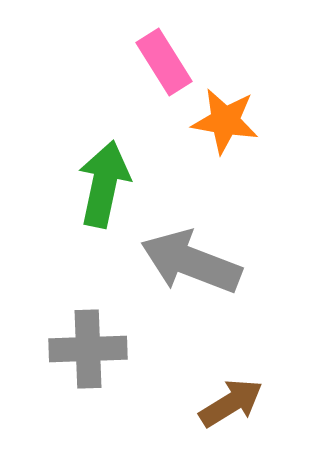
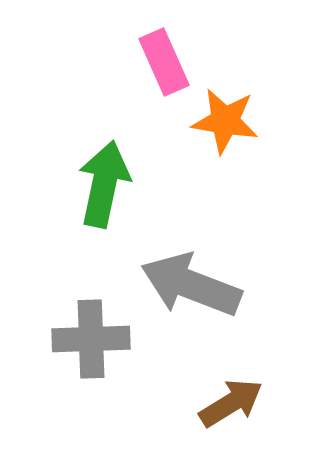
pink rectangle: rotated 8 degrees clockwise
gray arrow: moved 23 px down
gray cross: moved 3 px right, 10 px up
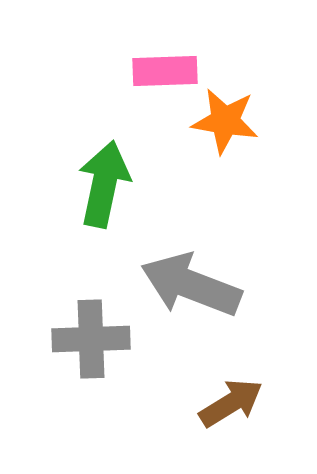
pink rectangle: moved 1 px right, 9 px down; rotated 68 degrees counterclockwise
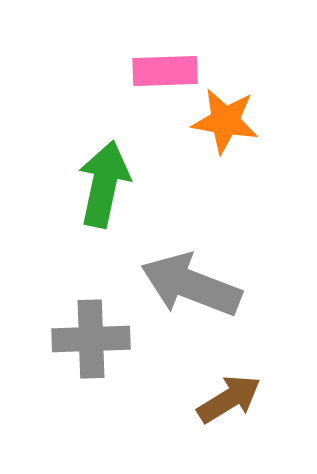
brown arrow: moved 2 px left, 4 px up
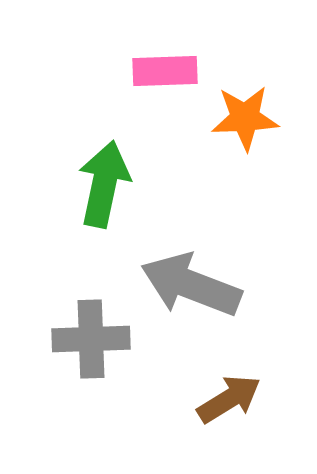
orange star: moved 20 px right, 3 px up; rotated 12 degrees counterclockwise
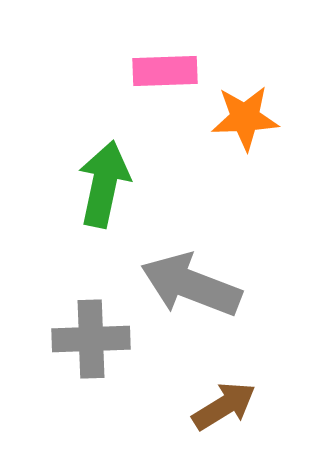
brown arrow: moved 5 px left, 7 px down
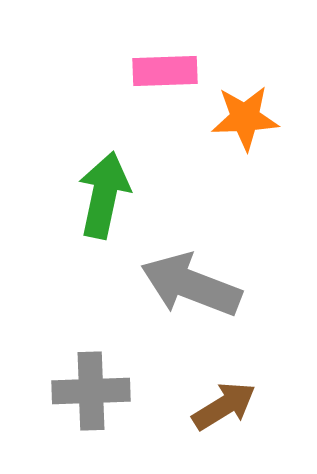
green arrow: moved 11 px down
gray cross: moved 52 px down
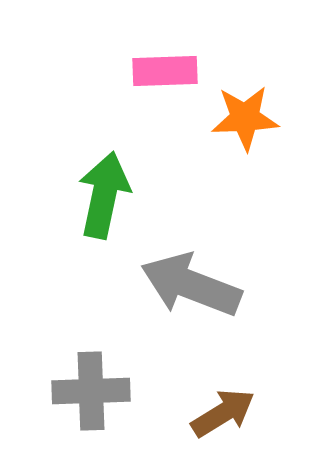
brown arrow: moved 1 px left, 7 px down
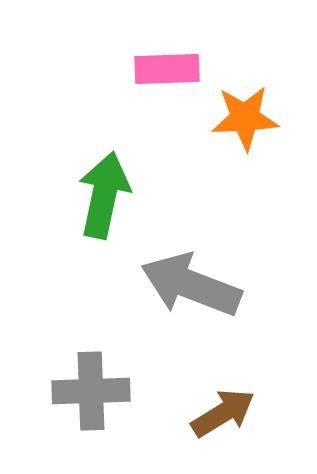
pink rectangle: moved 2 px right, 2 px up
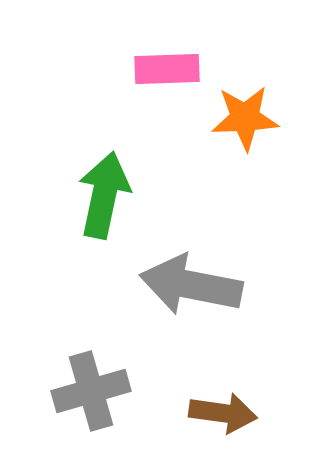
gray arrow: rotated 10 degrees counterclockwise
gray cross: rotated 14 degrees counterclockwise
brown arrow: rotated 40 degrees clockwise
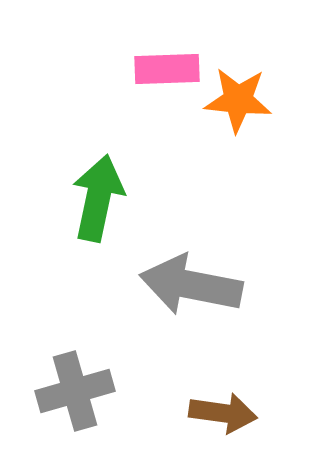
orange star: moved 7 px left, 18 px up; rotated 8 degrees clockwise
green arrow: moved 6 px left, 3 px down
gray cross: moved 16 px left
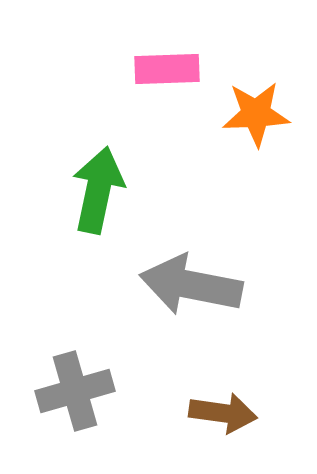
orange star: moved 18 px right, 14 px down; rotated 8 degrees counterclockwise
green arrow: moved 8 px up
